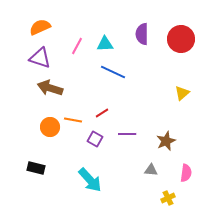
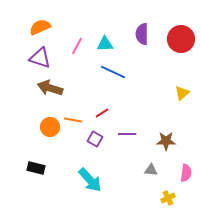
brown star: rotated 24 degrees clockwise
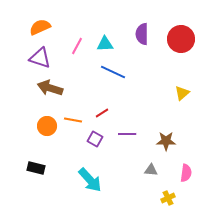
orange circle: moved 3 px left, 1 px up
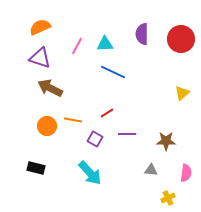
brown arrow: rotated 10 degrees clockwise
red line: moved 5 px right
cyan arrow: moved 7 px up
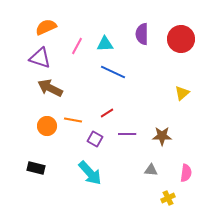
orange semicircle: moved 6 px right
brown star: moved 4 px left, 5 px up
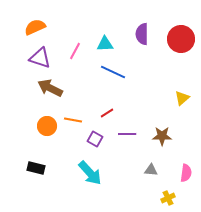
orange semicircle: moved 11 px left
pink line: moved 2 px left, 5 px down
yellow triangle: moved 5 px down
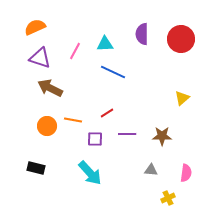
purple square: rotated 28 degrees counterclockwise
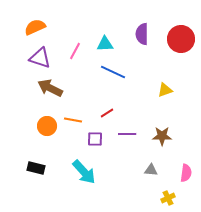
yellow triangle: moved 17 px left, 8 px up; rotated 21 degrees clockwise
cyan arrow: moved 6 px left, 1 px up
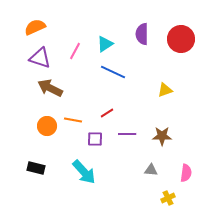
cyan triangle: rotated 30 degrees counterclockwise
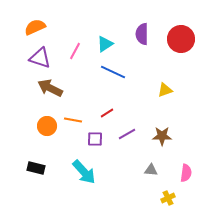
purple line: rotated 30 degrees counterclockwise
